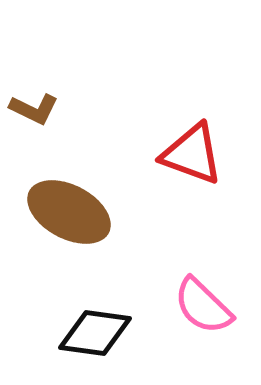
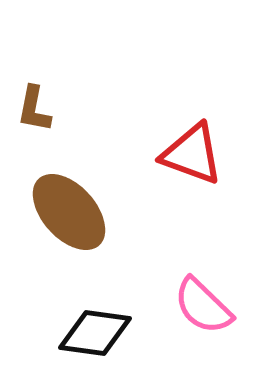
brown L-shape: rotated 75 degrees clockwise
brown ellipse: rotated 20 degrees clockwise
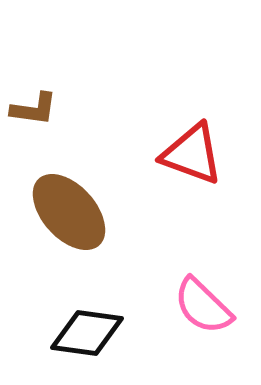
brown L-shape: rotated 93 degrees counterclockwise
black diamond: moved 8 px left
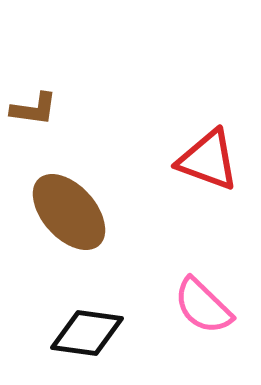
red triangle: moved 16 px right, 6 px down
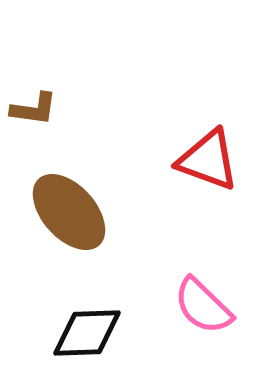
black diamond: rotated 10 degrees counterclockwise
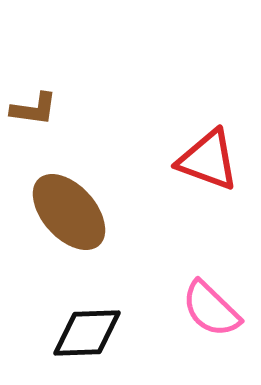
pink semicircle: moved 8 px right, 3 px down
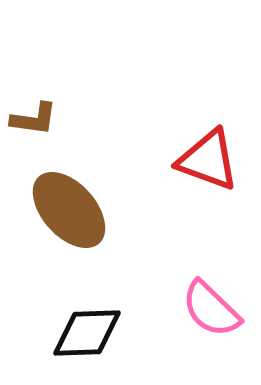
brown L-shape: moved 10 px down
brown ellipse: moved 2 px up
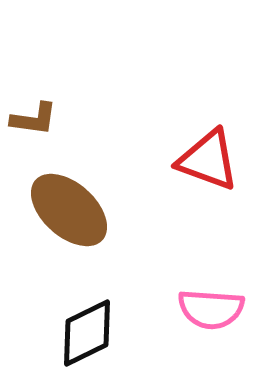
brown ellipse: rotated 6 degrees counterclockwise
pink semicircle: rotated 40 degrees counterclockwise
black diamond: rotated 24 degrees counterclockwise
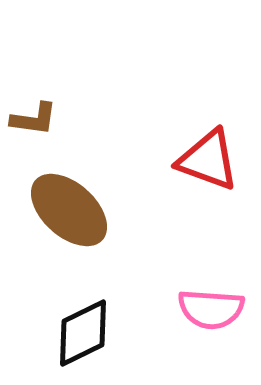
black diamond: moved 4 px left
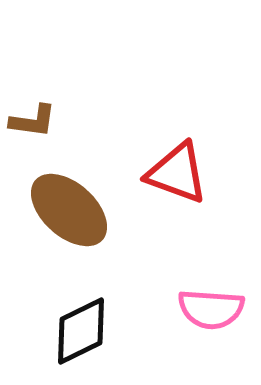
brown L-shape: moved 1 px left, 2 px down
red triangle: moved 31 px left, 13 px down
black diamond: moved 2 px left, 2 px up
